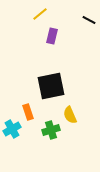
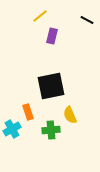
yellow line: moved 2 px down
black line: moved 2 px left
green cross: rotated 12 degrees clockwise
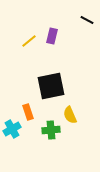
yellow line: moved 11 px left, 25 px down
